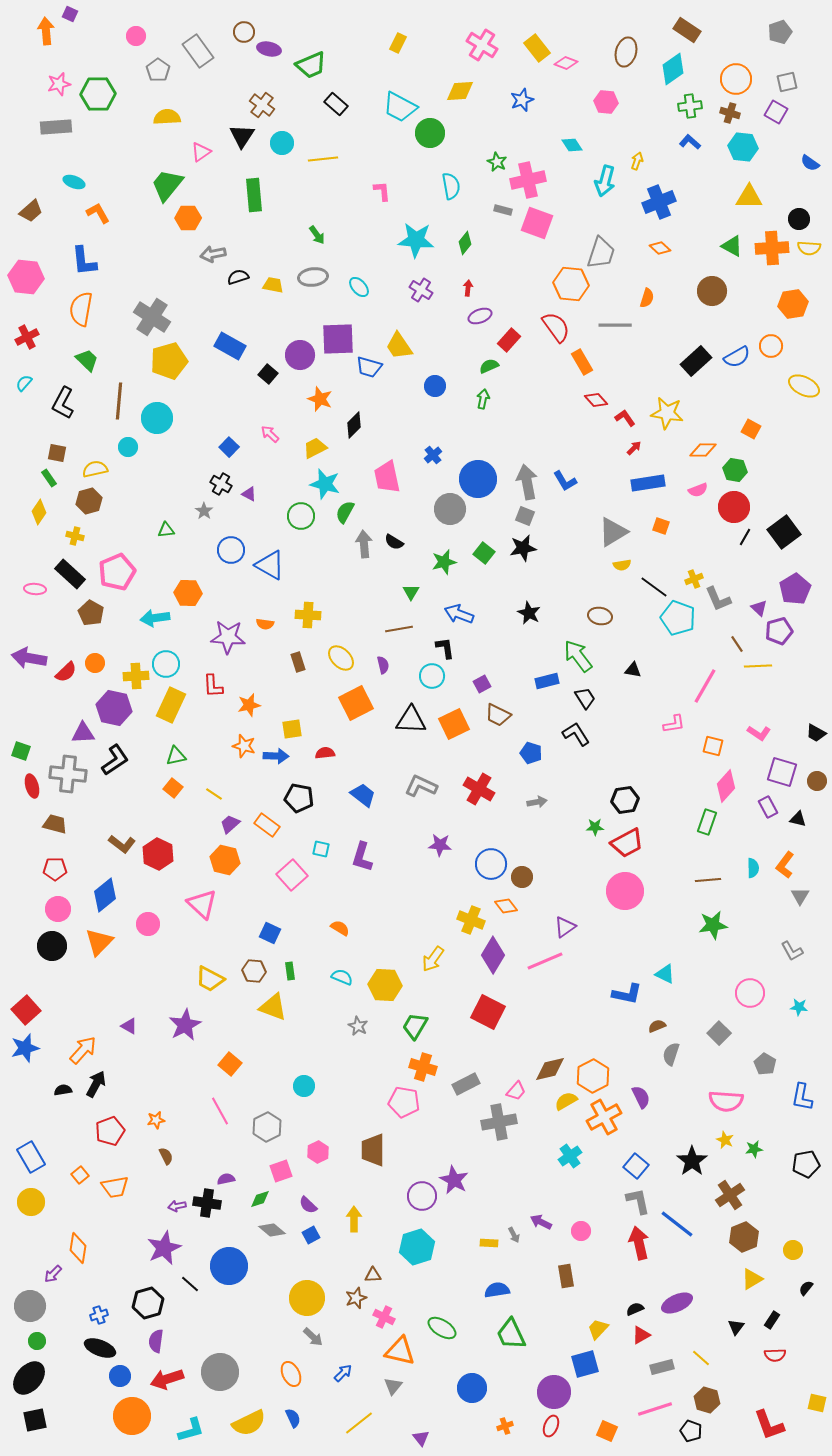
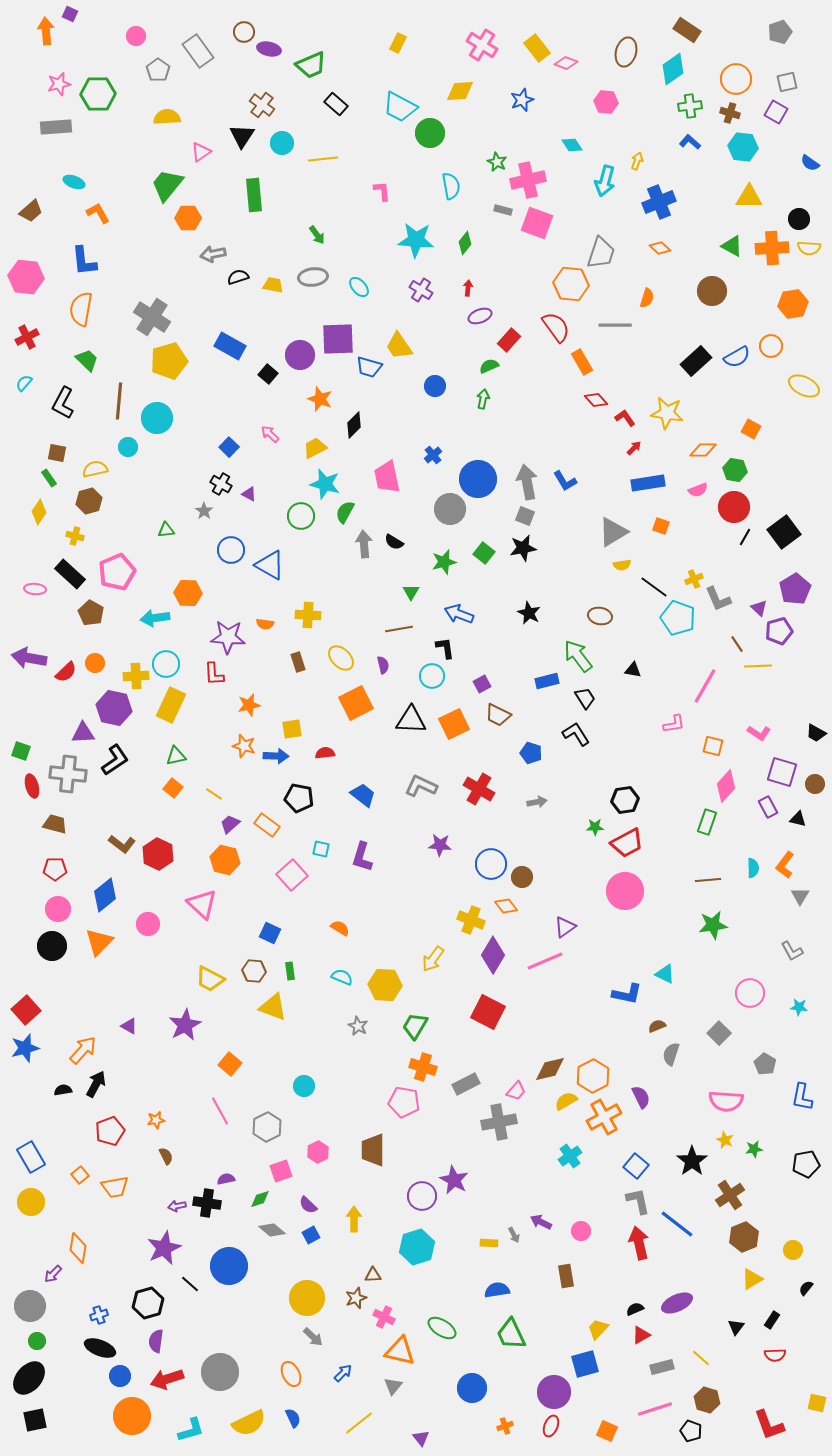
red L-shape at (213, 686): moved 1 px right, 12 px up
brown circle at (817, 781): moved 2 px left, 3 px down
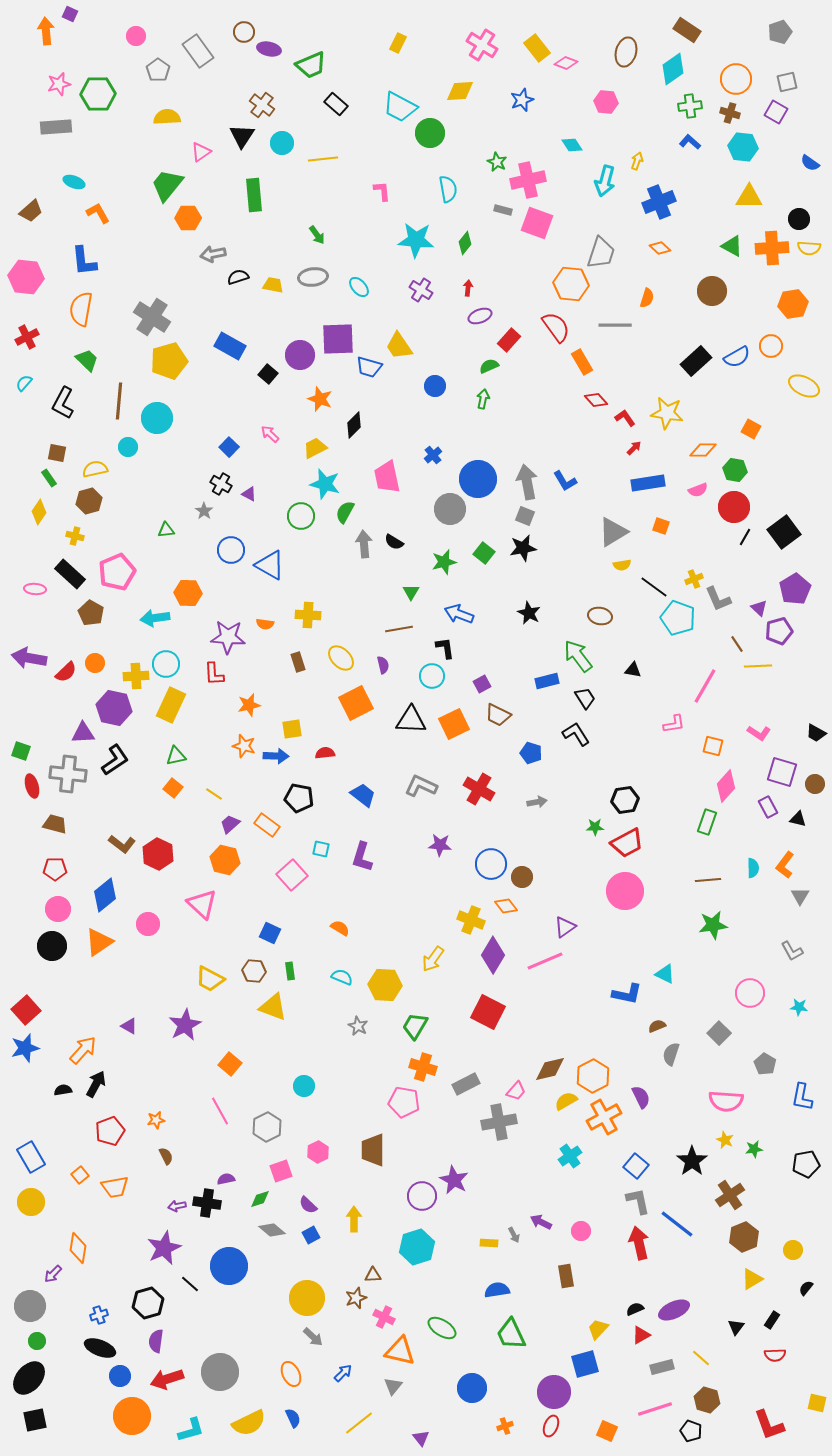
cyan semicircle at (451, 186): moved 3 px left, 3 px down
orange triangle at (99, 942): rotated 12 degrees clockwise
purple ellipse at (677, 1303): moved 3 px left, 7 px down
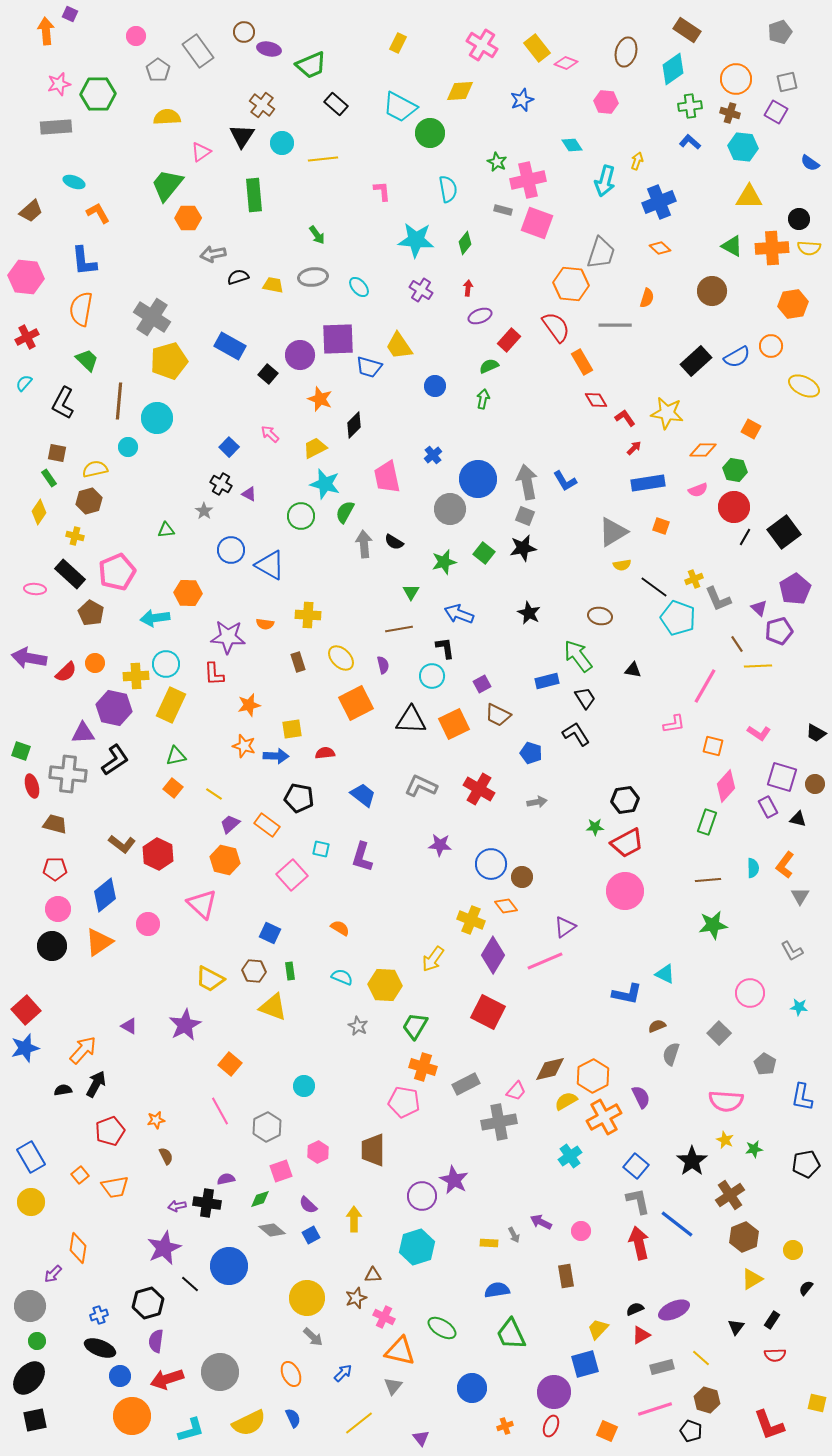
red diamond at (596, 400): rotated 10 degrees clockwise
purple square at (782, 772): moved 5 px down
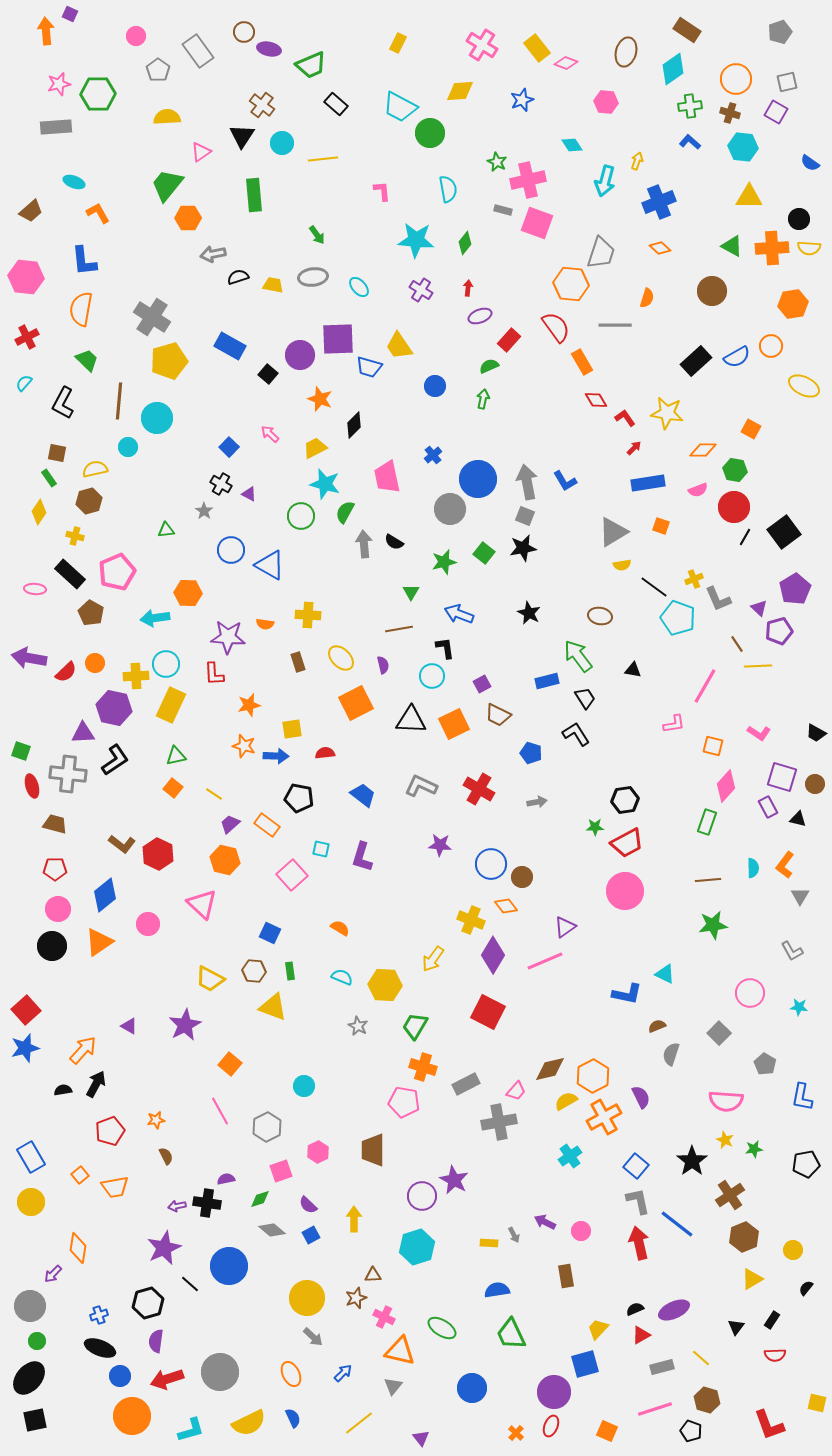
purple arrow at (541, 1222): moved 4 px right
orange cross at (505, 1426): moved 11 px right, 7 px down; rotated 28 degrees counterclockwise
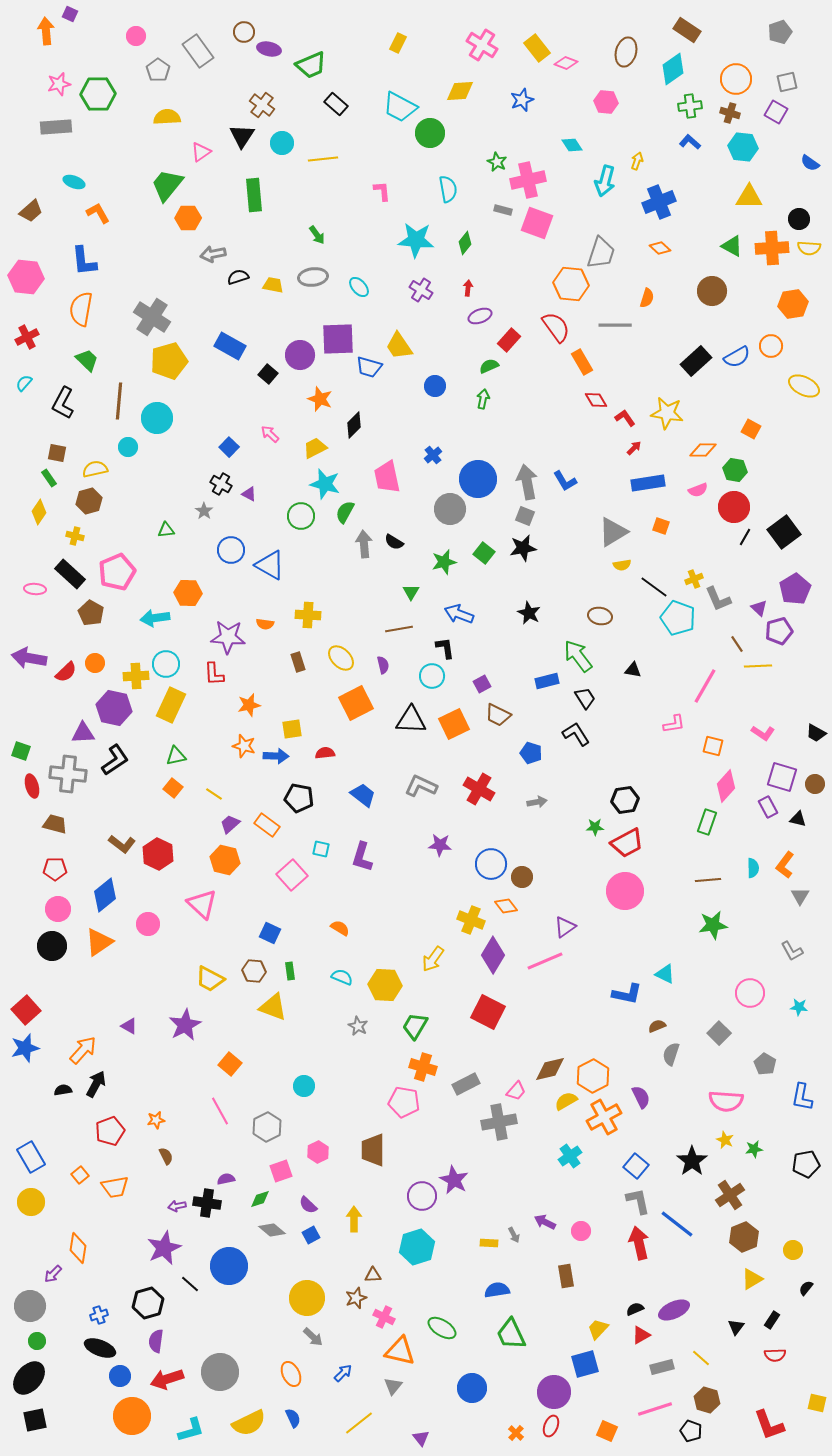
pink L-shape at (759, 733): moved 4 px right
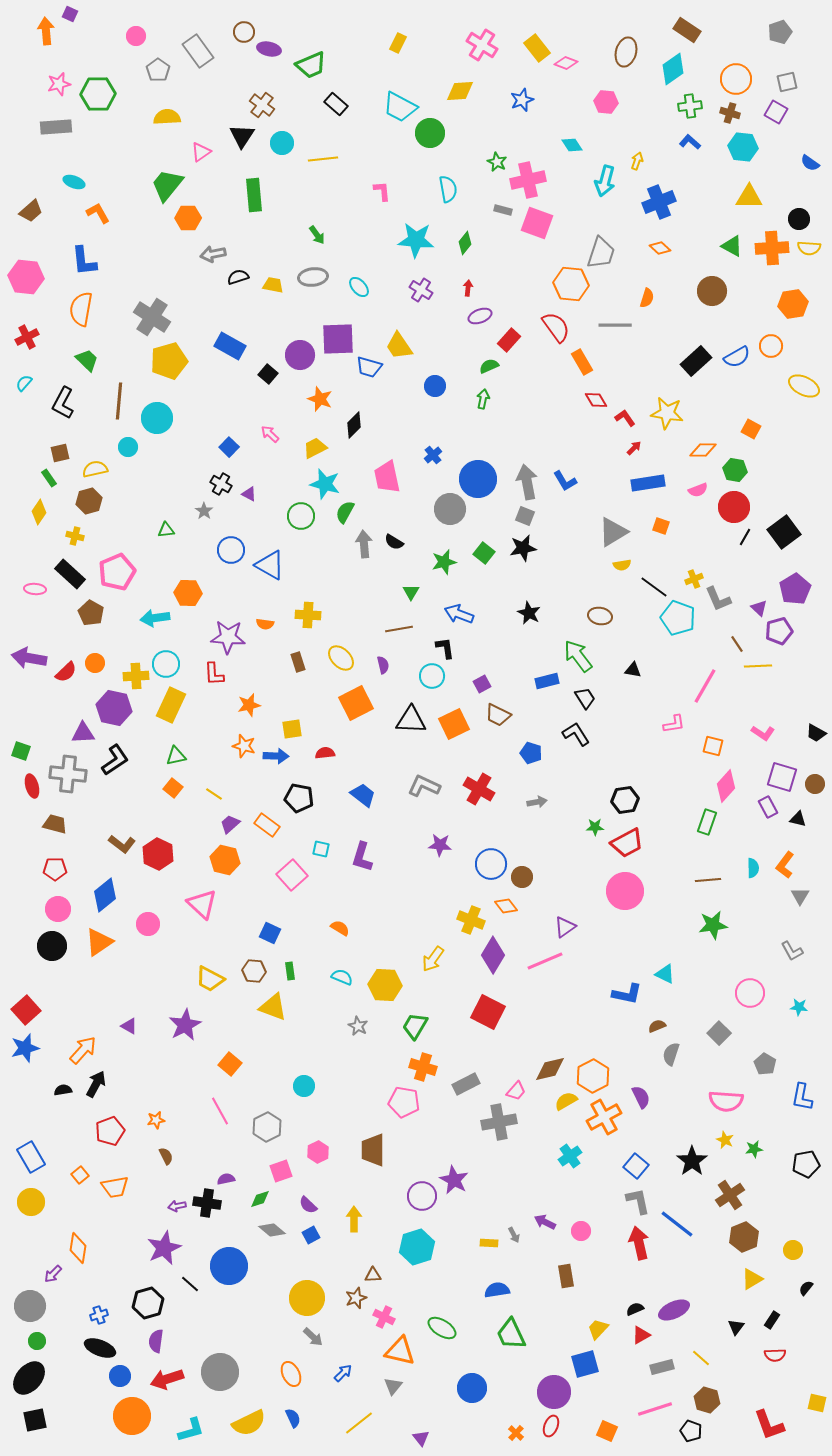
brown square at (57, 453): moved 3 px right; rotated 24 degrees counterclockwise
gray L-shape at (421, 786): moved 3 px right
